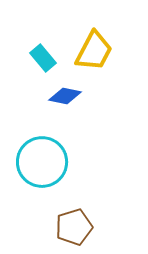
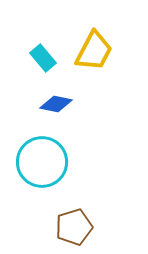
blue diamond: moved 9 px left, 8 px down
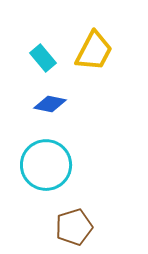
blue diamond: moved 6 px left
cyan circle: moved 4 px right, 3 px down
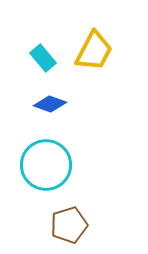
blue diamond: rotated 8 degrees clockwise
brown pentagon: moved 5 px left, 2 px up
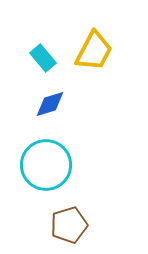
blue diamond: rotated 36 degrees counterclockwise
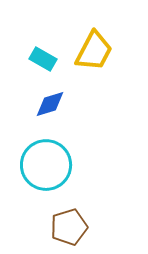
cyan rectangle: moved 1 px down; rotated 20 degrees counterclockwise
brown pentagon: moved 2 px down
